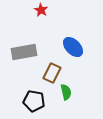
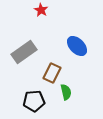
blue ellipse: moved 4 px right, 1 px up
gray rectangle: rotated 25 degrees counterclockwise
black pentagon: rotated 15 degrees counterclockwise
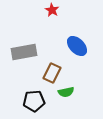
red star: moved 11 px right
gray rectangle: rotated 25 degrees clockwise
green semicircle: rotated 91 degrees clockwise
